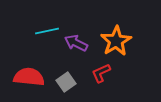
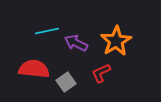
red semicircle: moved 5 px right, 8 px up
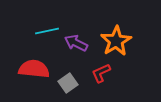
gray square: moved 2 px right, 1 px down
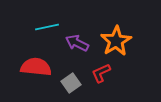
cyan line: moved 4 px up
purple arrow: moved 1 px right
red semicircle: moved 2 px right, 2 px up
gray square: moved 3 px right
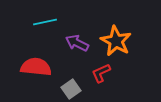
cyan line: moved 2 px left, 5 px up
orange star: rotated 12 degrees counterclockwise
gray square: moved 6 px down
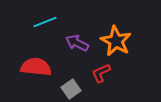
cyan line: rotated 10 degrees counterclockwise
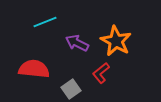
red semicircle: moved 2 px left, 2 px down
red L-shape: rotated 15 degrees counterclockwise
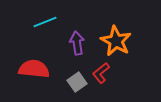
purple arrow: rotated 55 degrees clockwise
gray square: moved 6 px right, 7 px up
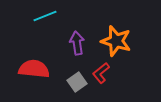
cyan line: moved 6 px up
orange star: rotated 12 degrees counterclockwise
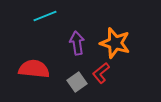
orange star: moved 1 px left, 2 px down
